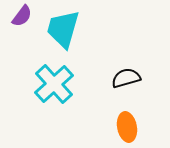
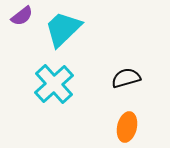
purple semicircle: rotated 15 degrees clockwise
cyan trapezoid: rotated 30 degrees clockwise
orange ellipse: rotated 24 degrees clockwise
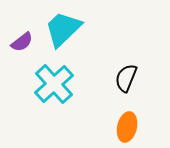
purple semicircle: moved 26 px down
black semicircle: rotated 52 degrees counterclockwise
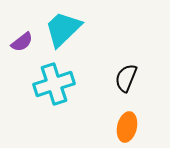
cyan cross: rotated 24 degrees clockwise
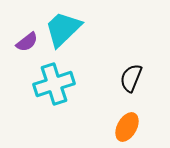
purple semicircle: moved 5 px right
black semicircle: moved 5 px right
orange ellipse: rotated 16 degrees clockwise
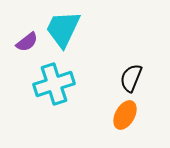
cyan trapezoid: rotated 21 degrees counterclockwise
orange ellipse: moved 2 px left, 12 px up
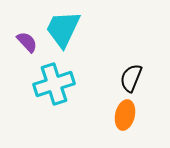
purple semicircle: rotated 95 degrees counterclockwise
orange ellipse: rotated 16 degrees counterclockwise
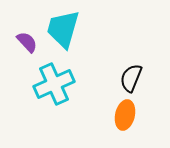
cyan trapezoid: rotated 9 degrees counterclockwise
cyan cross: rotated 6 degrees counterclockwise
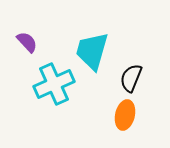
cyan trapezoid: moved 29 px right, 22 px down
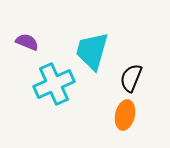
purple semicircle: rotated 25 degrees counterclockwise
